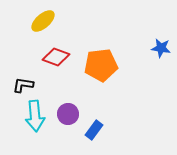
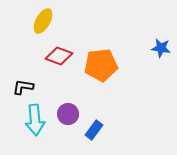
yellow ellipse: rotated 20 degrees counterclockwise
red diamond: moved 3 px right, 1 px up
black L-shape: moved 2 px down
cyan arrow: moved 4 px down
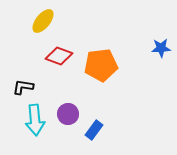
yellow ellipse: rotated 10 degrees clockwise
blue star: rotated 12 degrees counterclockwise
